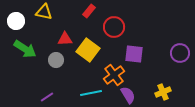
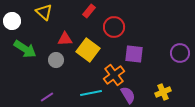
yellow triangle: rotated 30 degrees clockwise
white circle: moved 4 px left
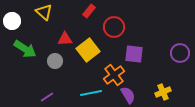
yellow square: rotated 15 degrees clockwise
gray circle: moved 1 px left, 1 px down
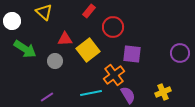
red circle: moved 1 px left
purple square: moved 2 px left
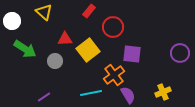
purple line: moved 3 px left
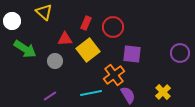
red rectangle: moved 3 px left, 12 px down; rotated 16 degrees counterclockwise
yellow cross: rotated 21 degrees counterclockwise
purple line: moved 6 px right, 1 px up
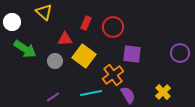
white circle: moved 1 px down
yellow square: moved 4 px left, 6 px down; rotated 15 degrees counterclockwise
orange cross: moved 1 px left
purple line: moved 3 px right, 1 px down
